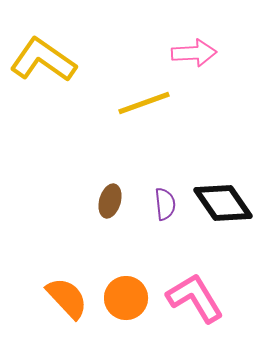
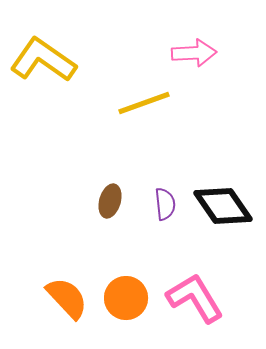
black diamond: moved 3 px down
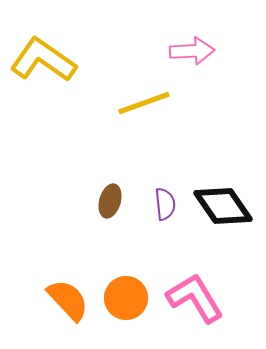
pink arrow: moved 2 px left, 2 px up
orange semicircle: moved 1 px right, 2 px down
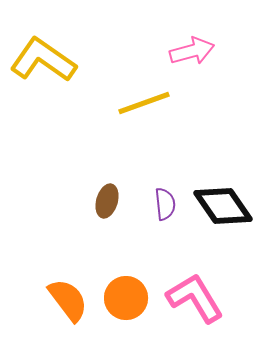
pink arrow: rotated 12 degrees counterclockwise
brown ellipse: moved 3 px left
orange semicircle: rotated 6 degrees clockwise
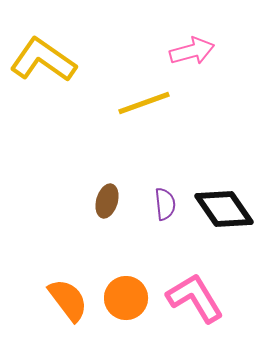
black diamond: moved 1 px right, 3 px down
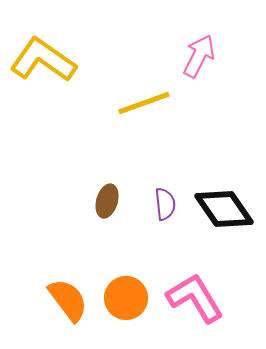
pink arrow: moved 7 px right, 5 px down; rotated 48 degrees counterclockwise
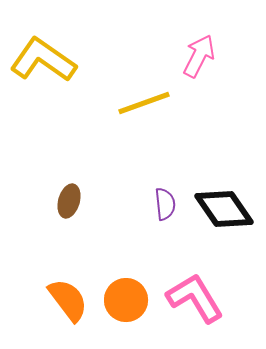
brown ellipse: moved 38 px left
orange circle: moved 2 px down
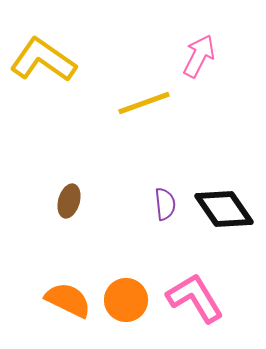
orange semicircle: rotated 27 degrees counterclockwise
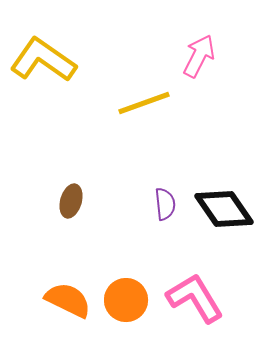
brown ellipse: moved 2 px right
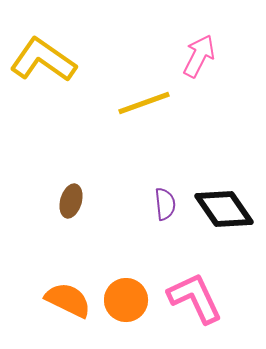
pink L-shape: rotated 6 degrees clockwise
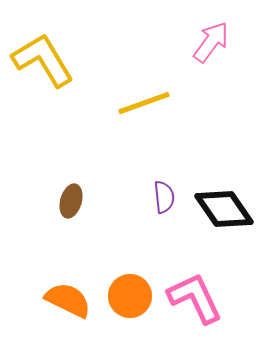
pink arrow: moved 12 px right, 14 px up; rotated 9 degrees clockwise
yellow L-shape: rotated 24 degrees clockwise
purple semicircle: moved 1 px left, 7 px up
orange circle: moved 4 px right, 4 px up
